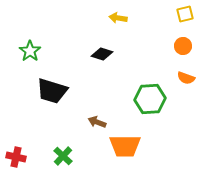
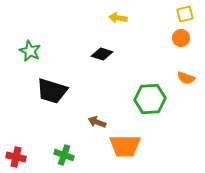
orange circle: moved 2 px left, 8 px up
green star: rotated 10 degrees counterclockwise
green cross: moved 1 px right, 1 px up; rotated 24 degrees counterclockwise
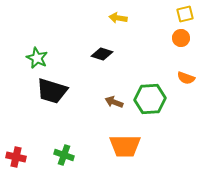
green star: moved 7 px right, 7 px down
brown arrow: moved 17 px right, 20 px up
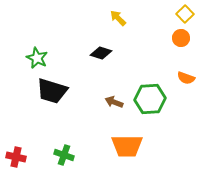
yellow square: rotated 30 degrees counterclockwise
yellow arrow: rotated 36 degrees clockwise
black diamond: moved 1 px left, 1 px up
orange trapezoid: moved 2 px right
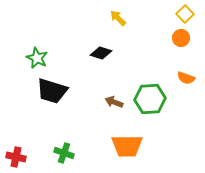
green cross: moved 2 px up
